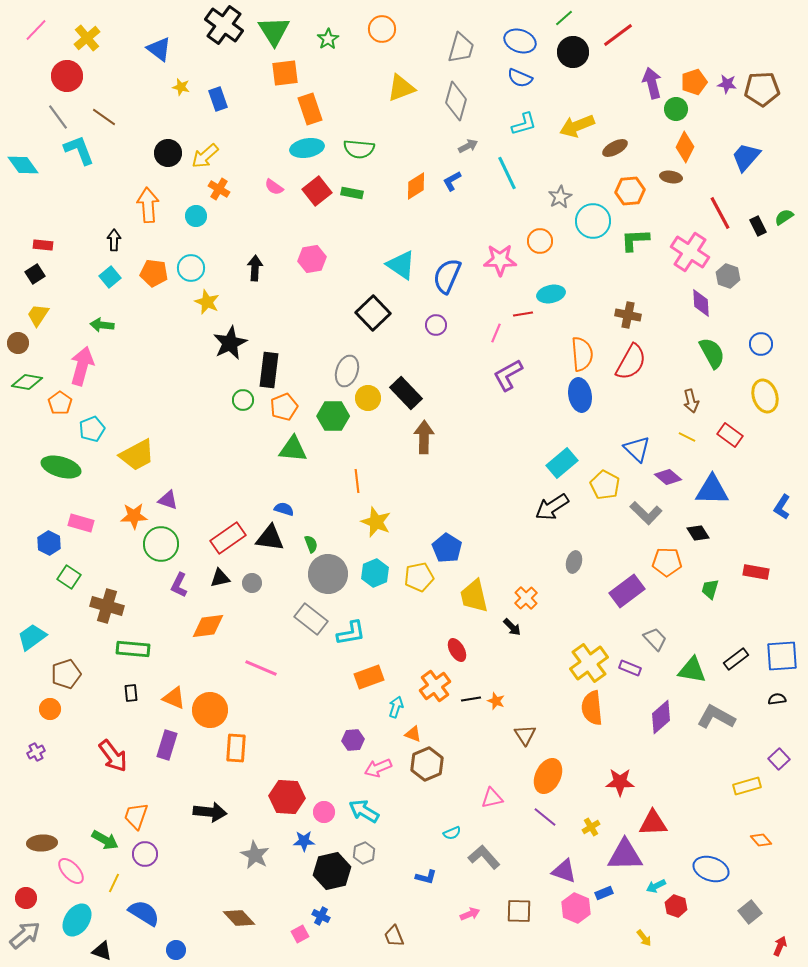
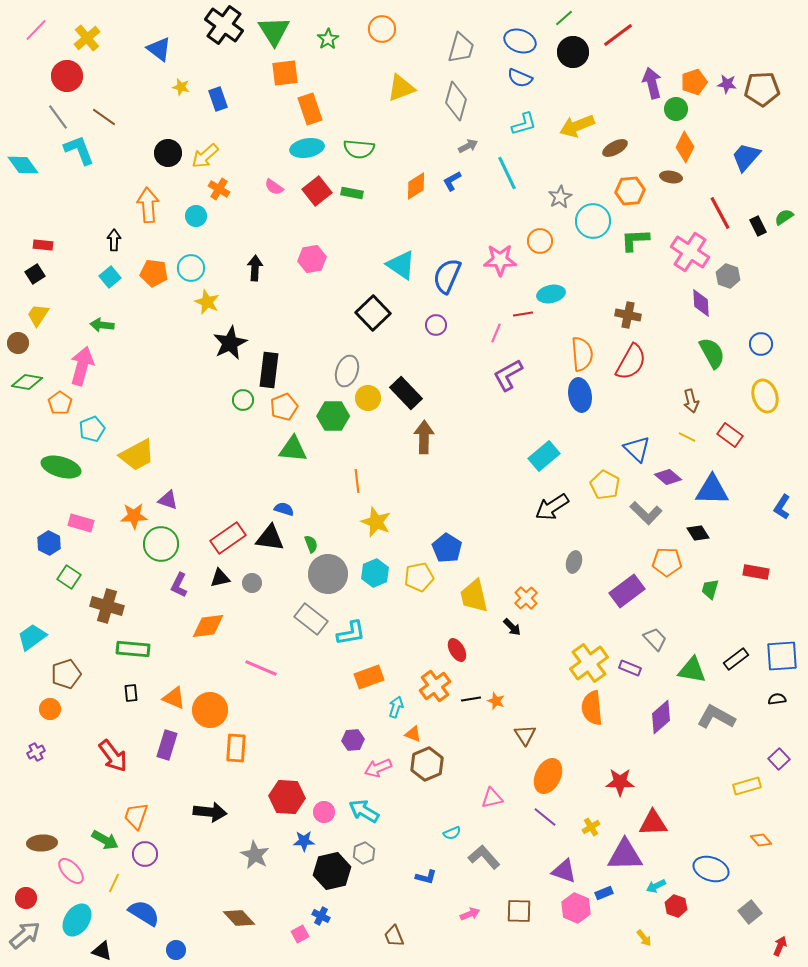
cyan rectangle at (562, 463): moved 18 px left, 7 px up
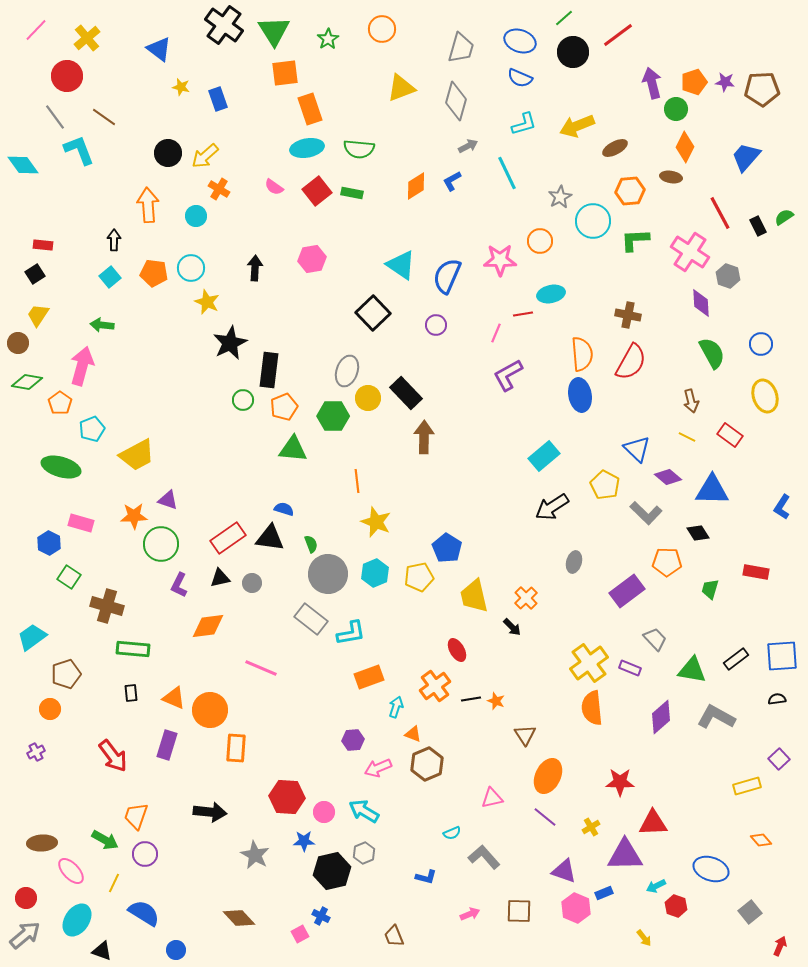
purple star at (727, 84): moved 2 px left, 2 px up
gray line at (58, 117): moved 3 px left
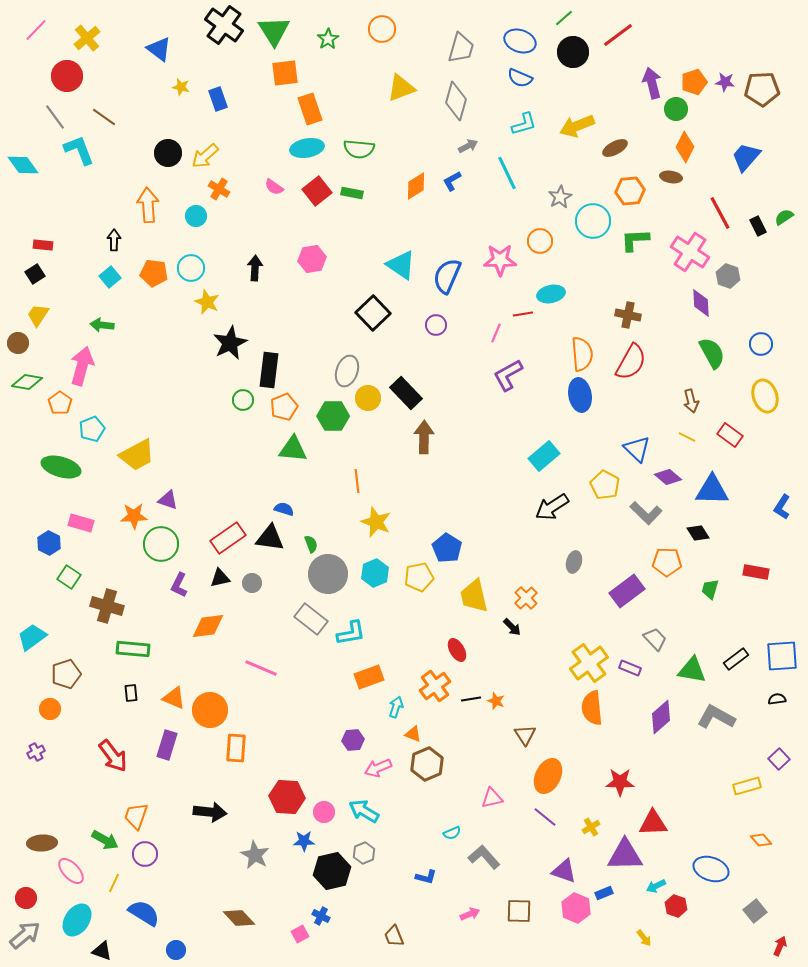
gray square at (750, 912): moved 5 px right, 1 px up
